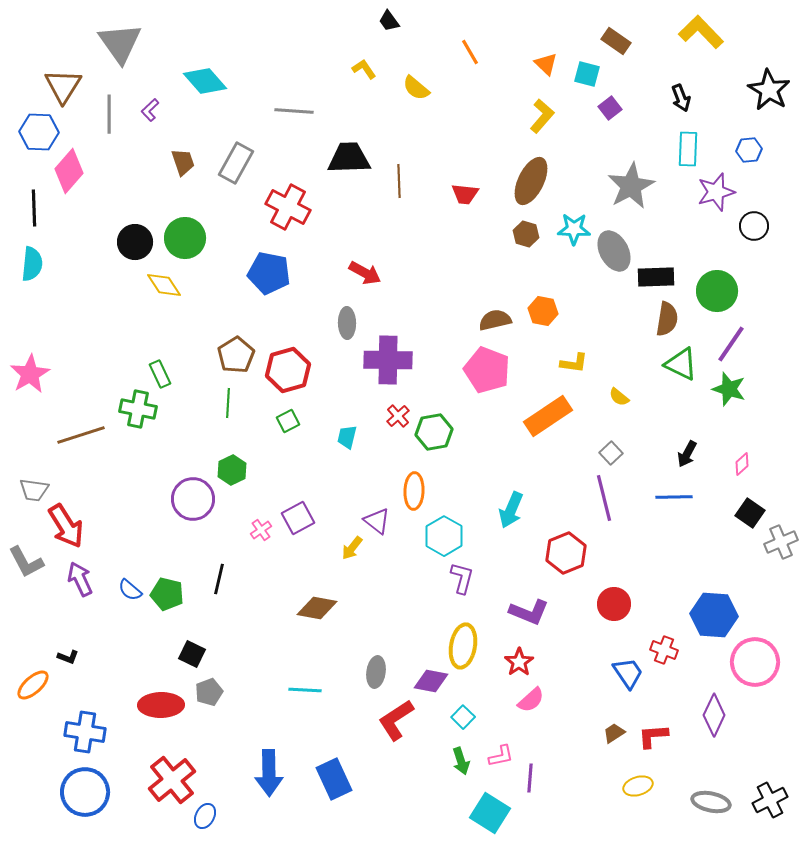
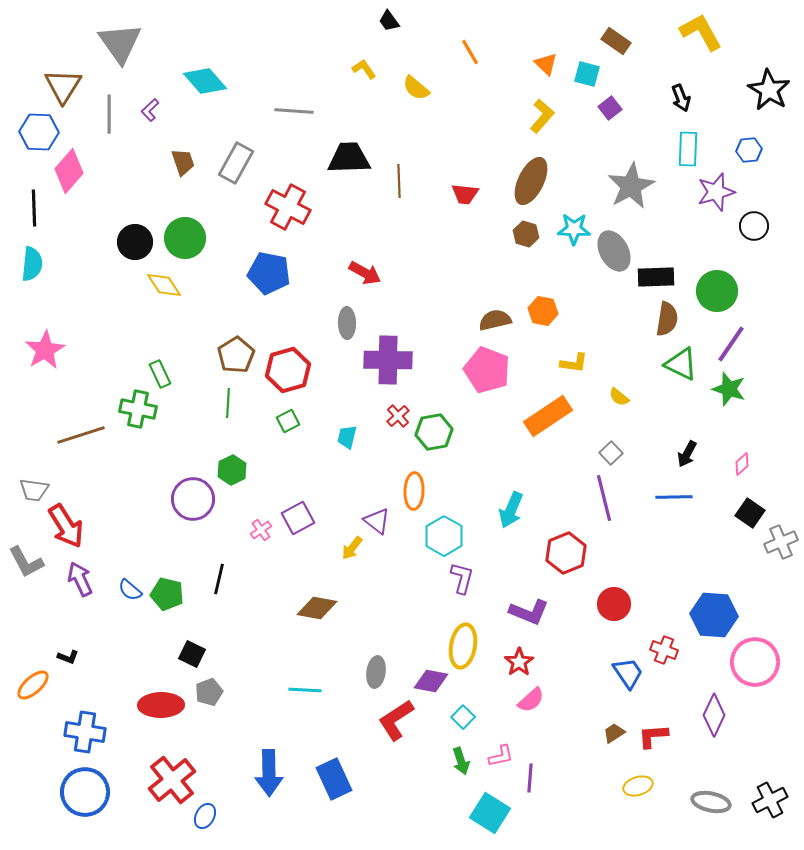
yellow L-shape at (701, 32): rotated 15 degrees clockwise
pink star at (30, 374): moved 15 px right, 24 px up
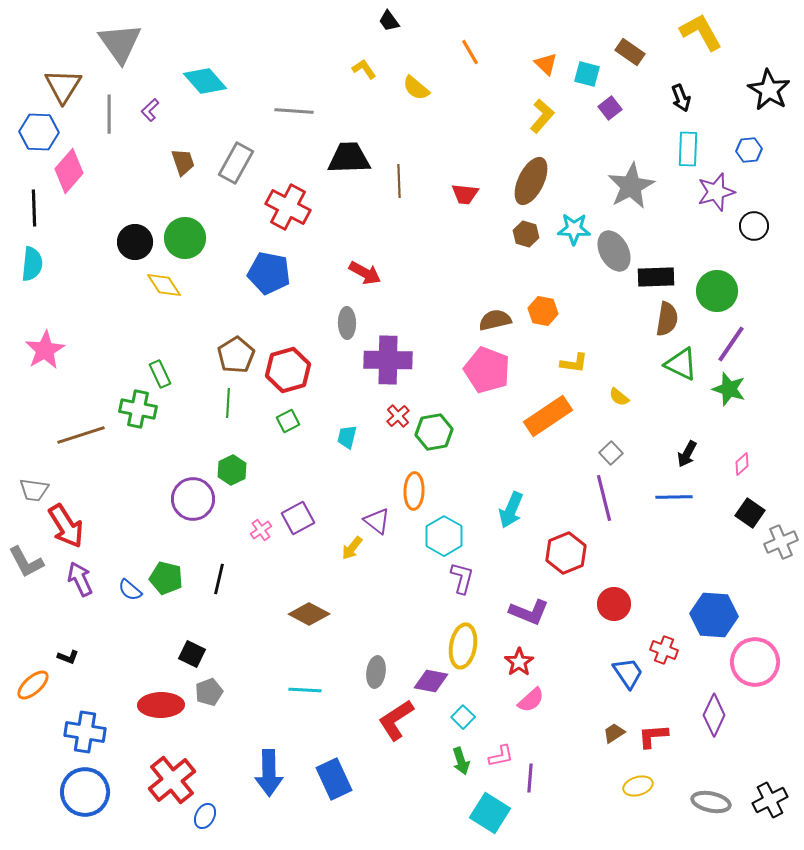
brown rectangle at (616, 41): moved 14 px right, 11 px down
green pentagon at (167, 594): moved 1 px left, 16 px up
brown diamond at (317, 608): moved 8 px left, 6 px down; rotated 18 degrees clockwise
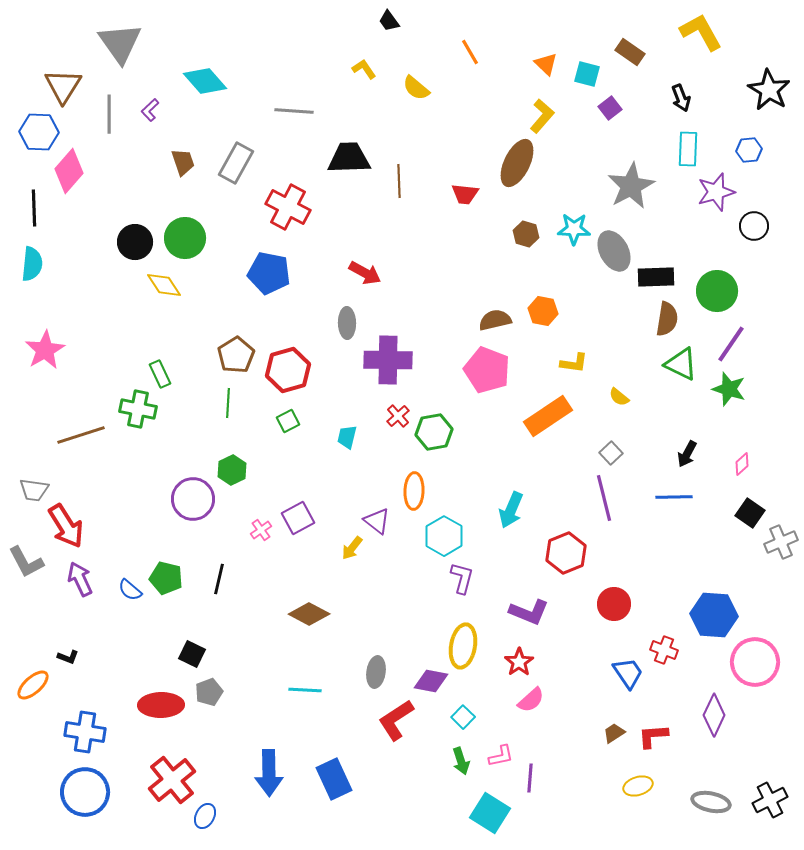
brown ellipse at (531, 181): moved 14 px left, 18 px up
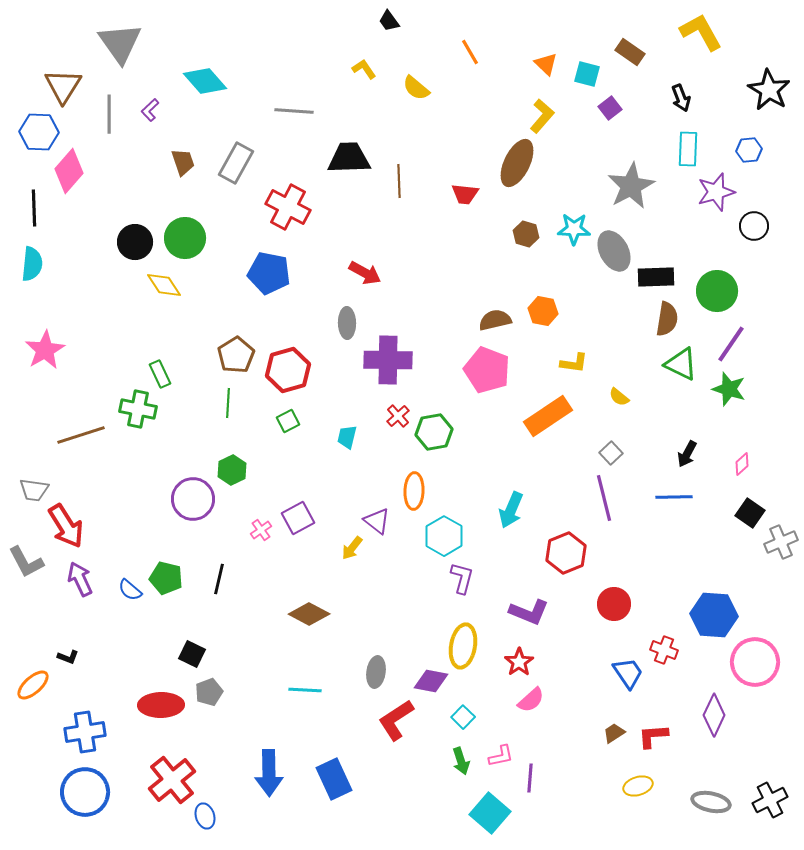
blue cross at (85, 732): rotated 18 degrees counterclockwise
cyan square at (490, 813): rotated 9 degrees clockwise
blue ellipse at (205, 816): rotated 45 degrees counterclockwise
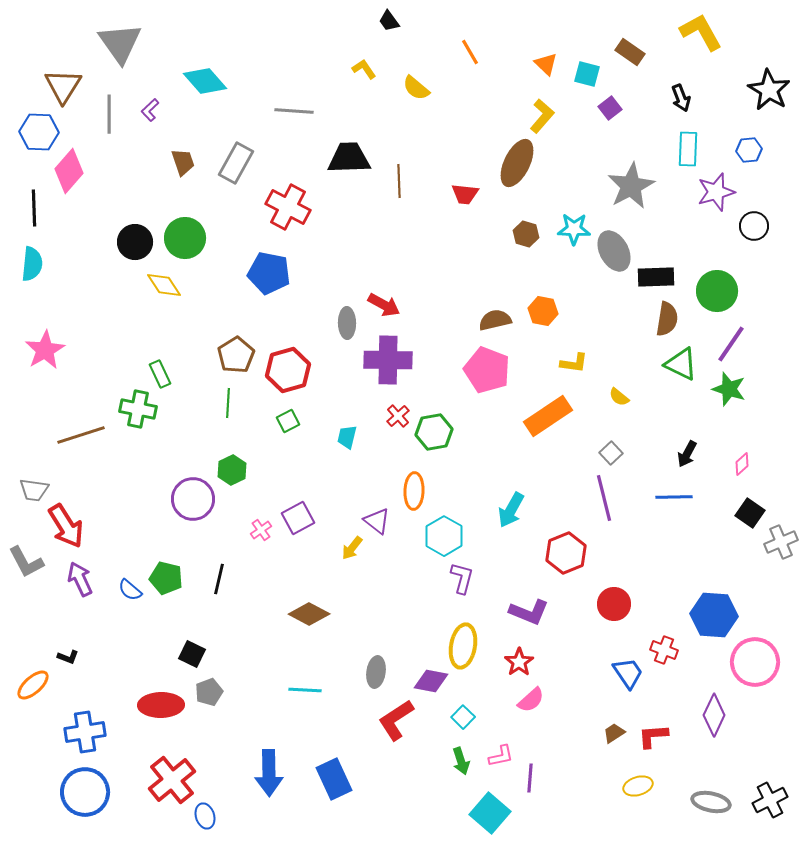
red arrow at (365, 273): moved 19 px right, 32 px down
cyan arrow at (511, 510): rotated 6 degrees clockwise
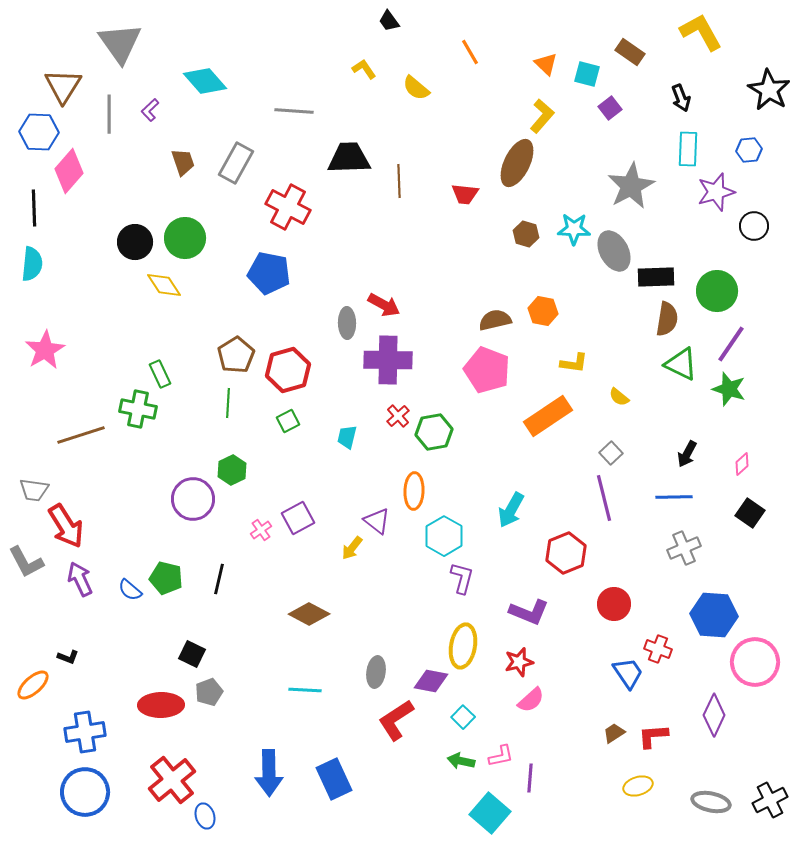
gray cross at (781, 542): moved 97 px left, 6 px down
red cross at (664, 650): moved 6 px left, 1 px up
red star at (519, 662): rotated 20 degrees clockwise
green arrow at (461, 761): rotated 120 degrees clockwise
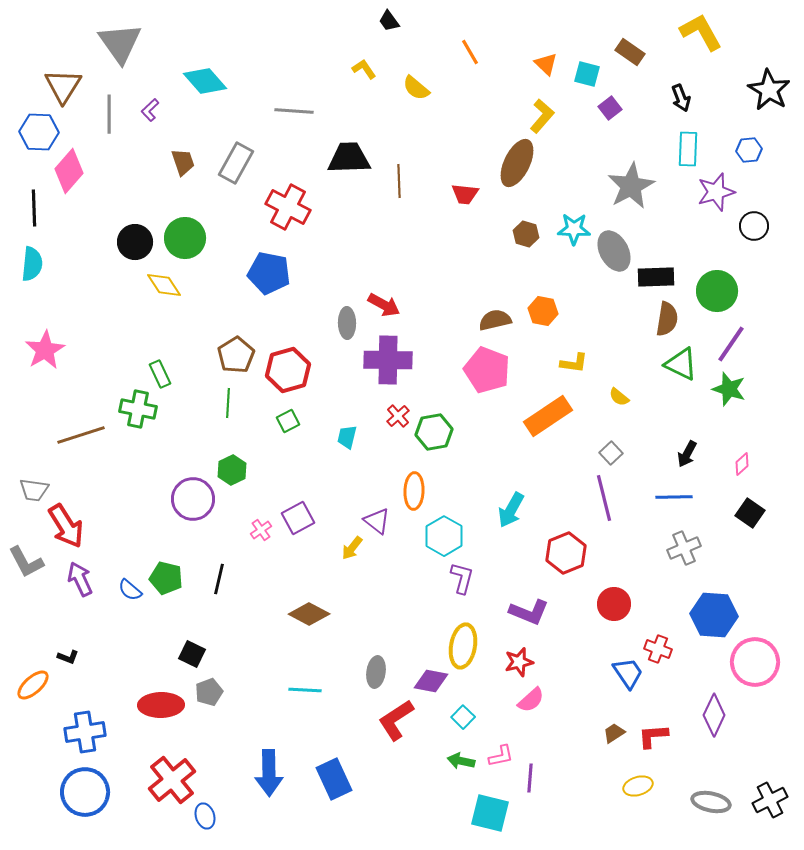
cyan square at (490, 813): rotated 27 degrees counterclockwise
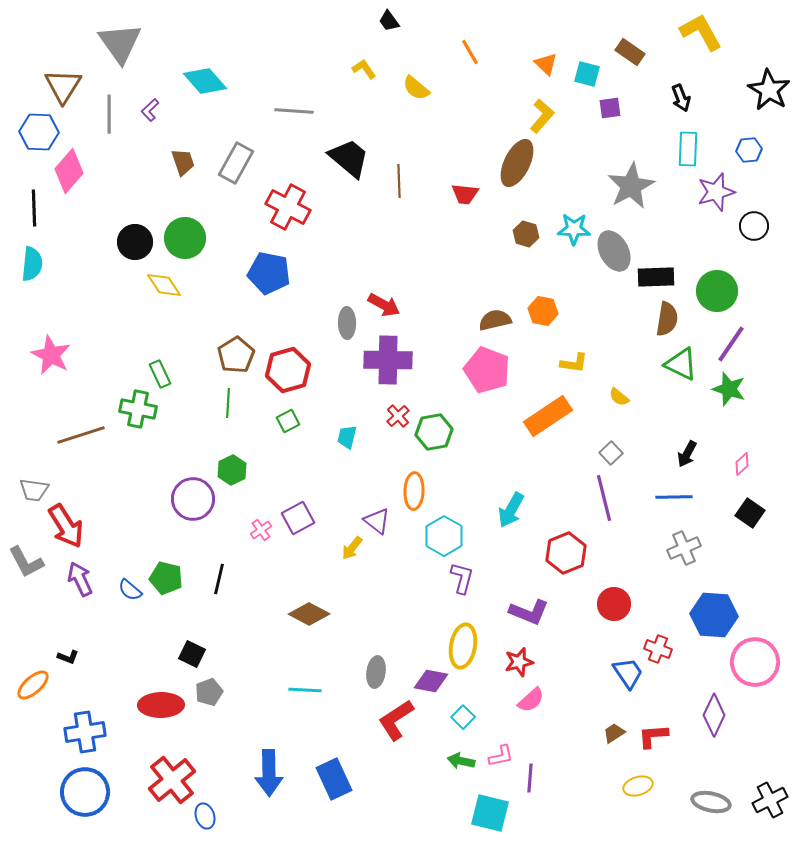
purple square at (610, 108): rotated 30 degrees clockwise
black trapezoid at (349, 158): rotated 42 degrees clockwise
pink star at (45, 350): moved 6 px right, 5 px down; rotated 15 degrees counterclockwise
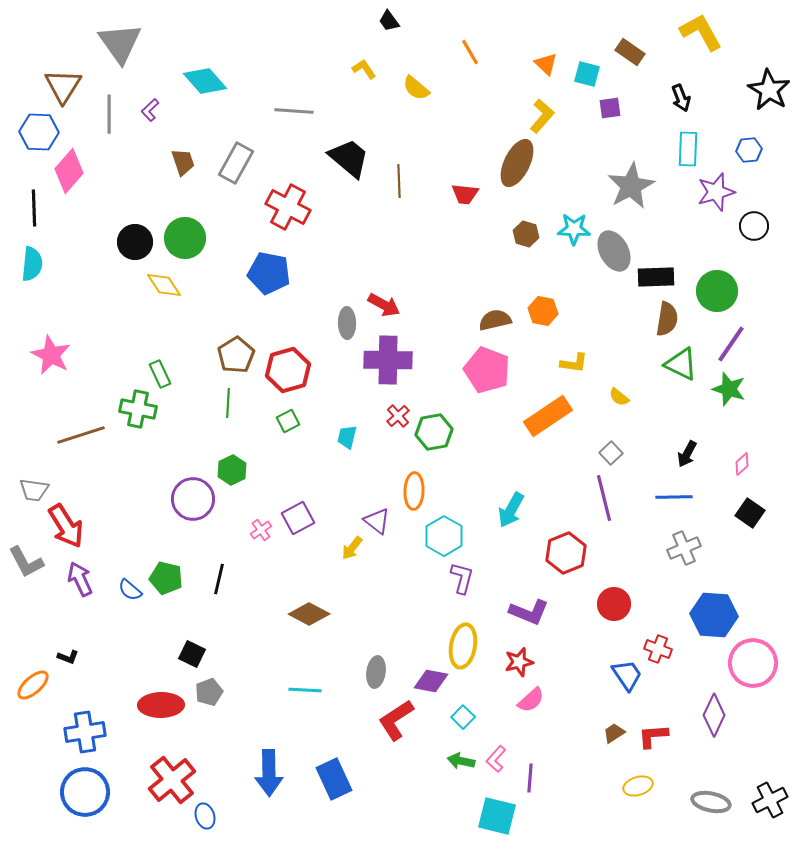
pink circle at (755, 662): moved 2 px left, 1 px down
blue trapezoid at (628, 673): moved 1 px left, 2 px down
pink L-shape at (501, 756): moved 5 px left, 3 px down; rotated 144 degrees clockwise
cyan square at (490, 813): moved 7 px right, 3 px down
